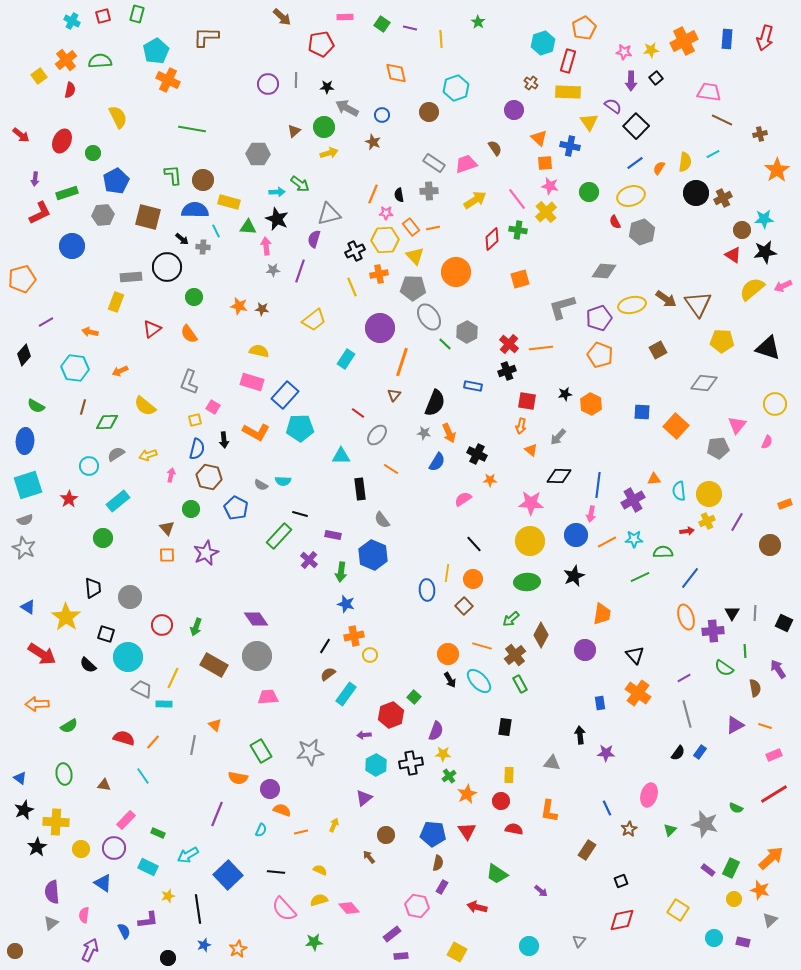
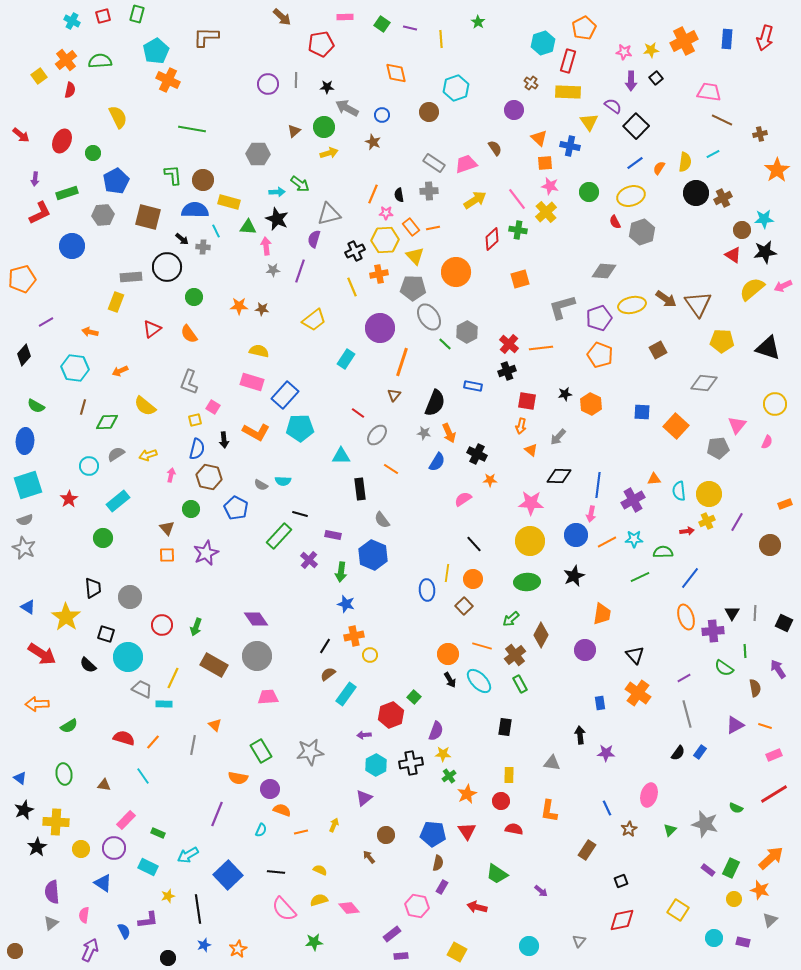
orange star at (239, 306): rotated 12 degrees counterclockwise
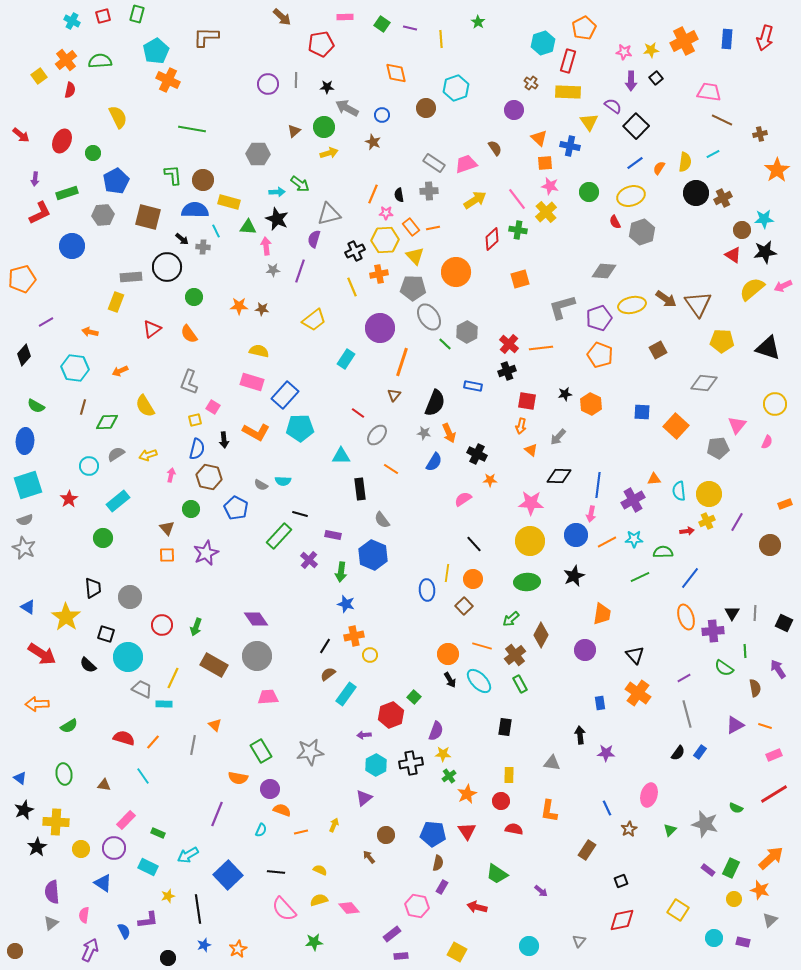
brown circle at (429, 112): moved 3 px left, 4 px up
yellow semicircle at (145, 406): rotated 20 degrees clockwise
blue semicircle at (437, 462): moved 3 px left
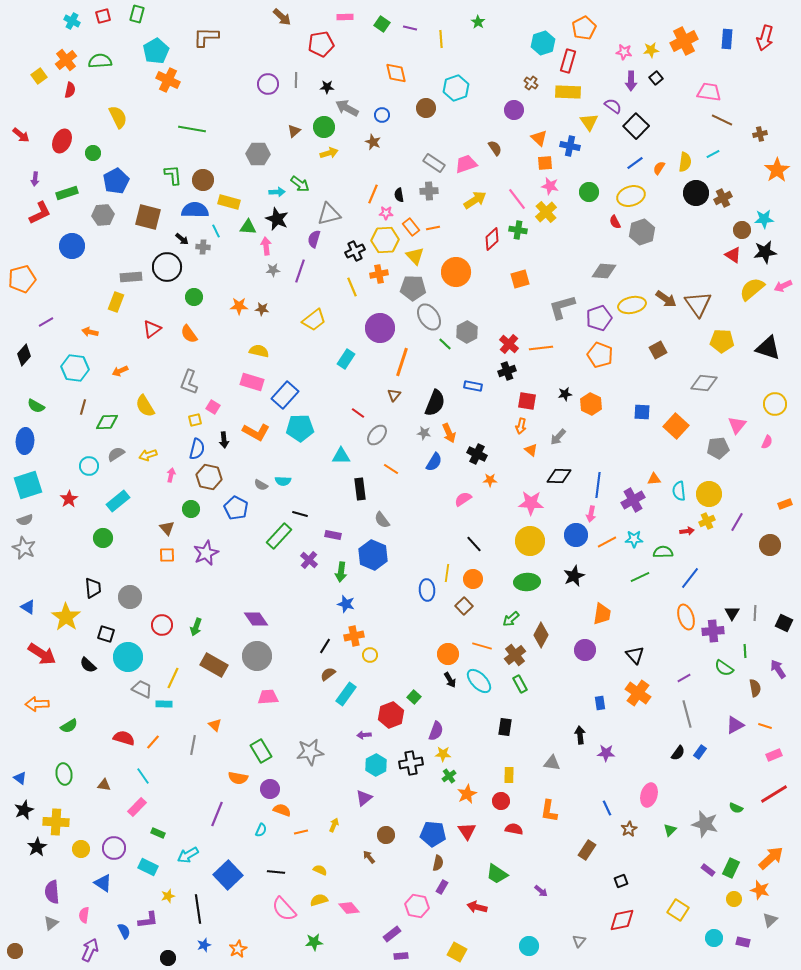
pink rectangle at (126, 820): moved 11 px right, 13 px up
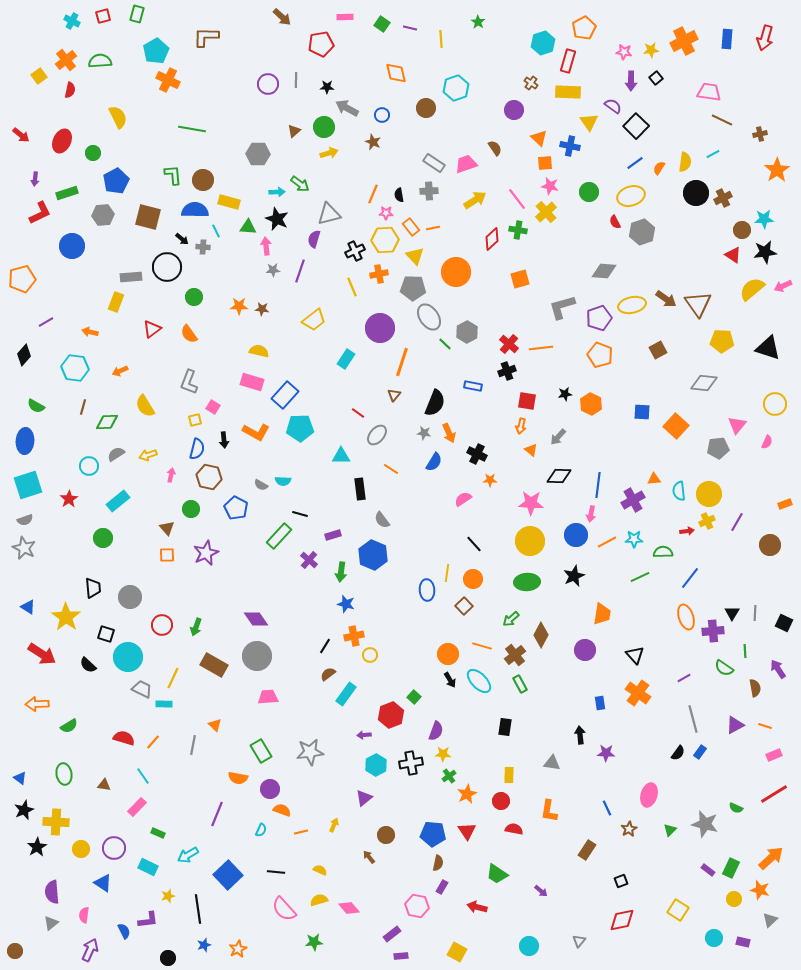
purple rectangle at (333, 535): rotated 28 degrees counterclockwise
gray line at (687, 714): moved 6 px right, 5 px down
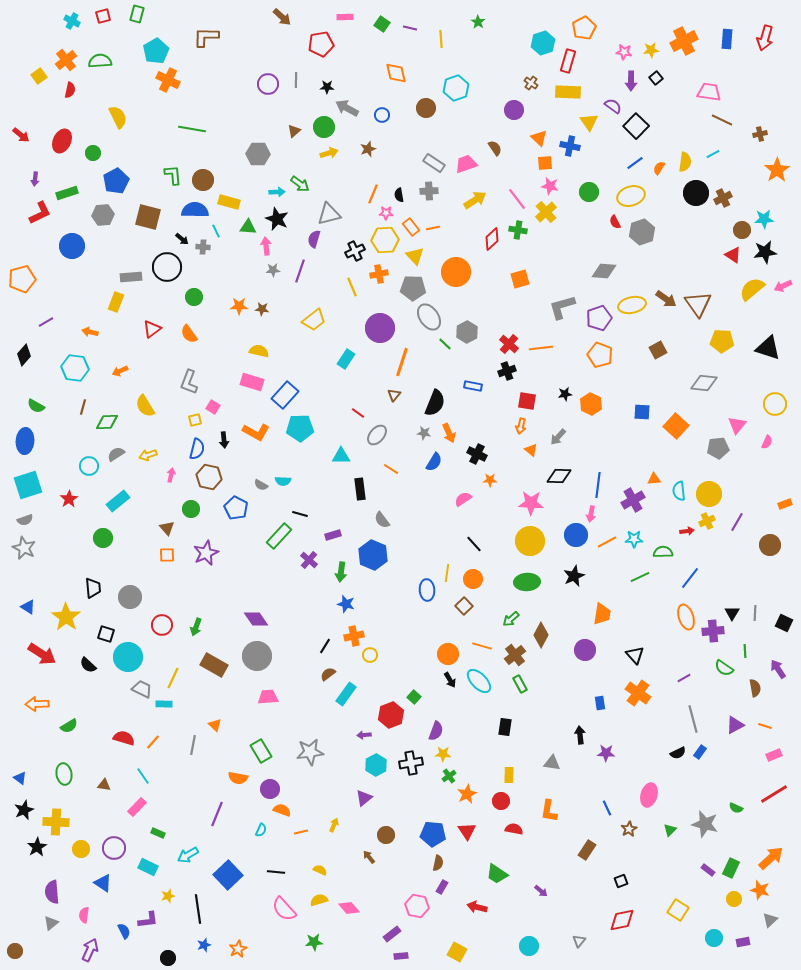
brown star at (373, 142): moved 5 px left, 7 px down; rotated 28 degrees clockwise
black semicircle at (678, 753): rotated 28 degrees clockwise
purple rectangle at (743, 942): rotated 24 degrees counterclockwise
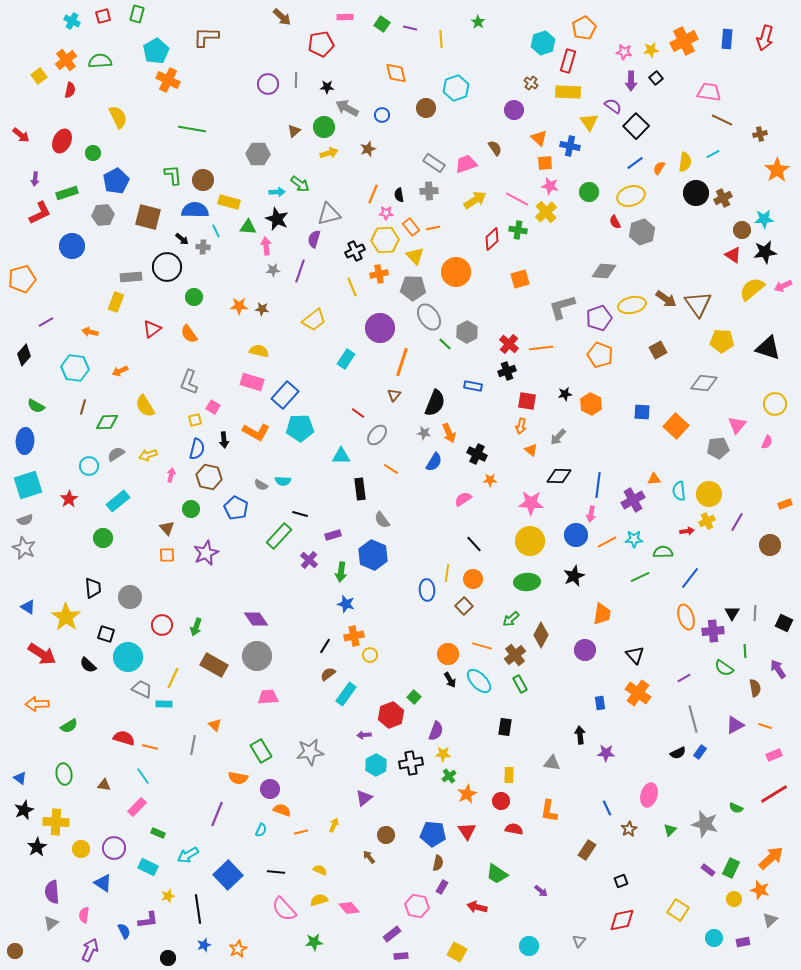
pink line at (517, 199): rotated 25 degrees counterclockwise
orange line at (153, 742): moved 3 px left, 5 px down; rotated 63 degrees clockwise
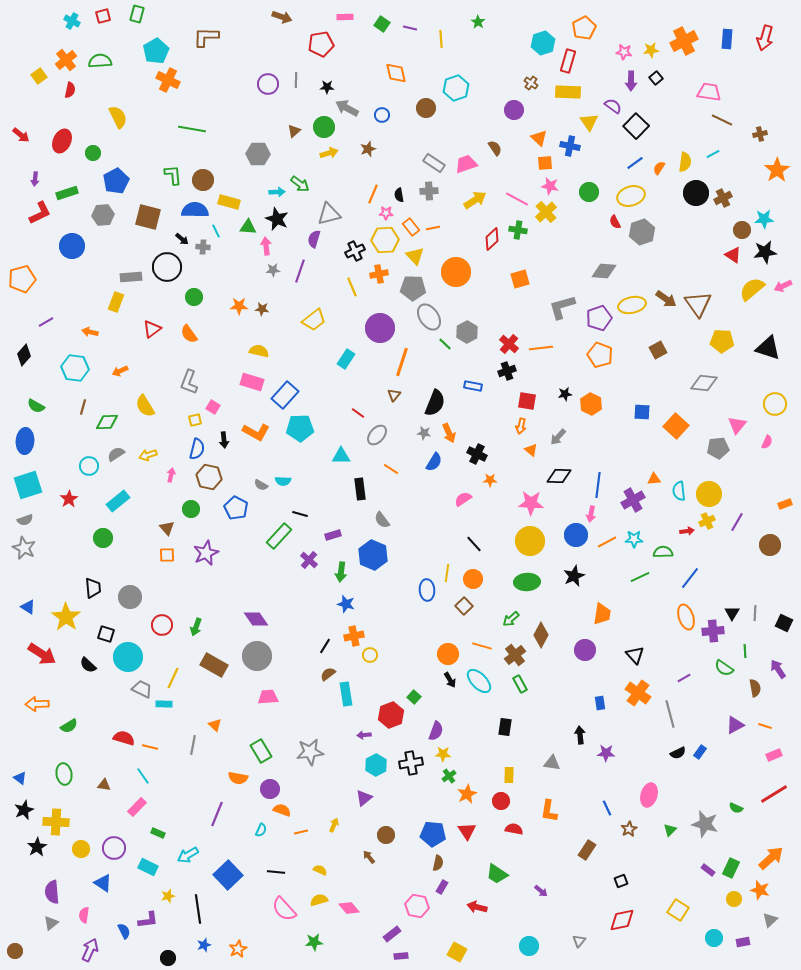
brown arrow at (282, 17): rotated 24 degrees counterclockwise
cyan rectangle at (346, 694): rotated 45 degrees counterclockwise
gray line at (693, 719): moved 23 px left, 5 px up
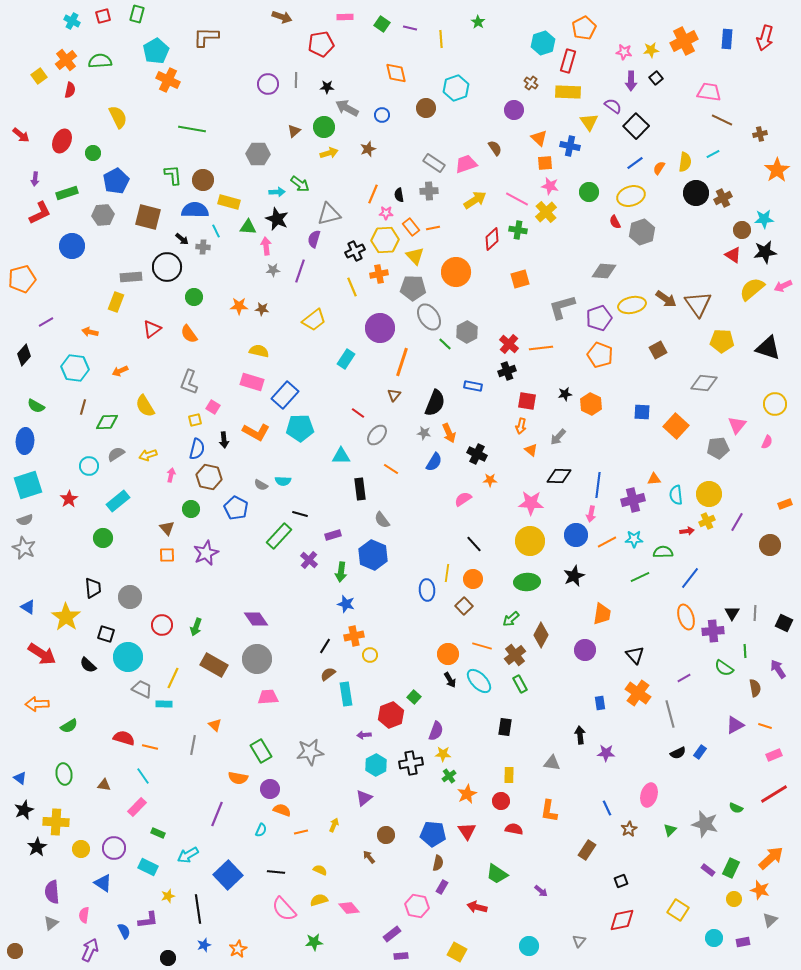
cyan semicircle at (679, 491): moved 3 px left, 4 px down
purple cross at (633, 500): rotated 15 degrees clockwise
gray circle at (257, 656): moved 3 px down
